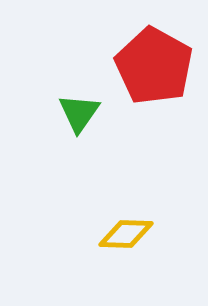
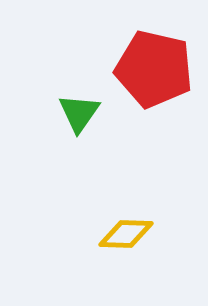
red pentagon: moved 3 px down; rotated 16 degrees counterclockwise
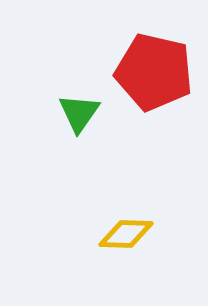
red pentagon: moved 3 px down
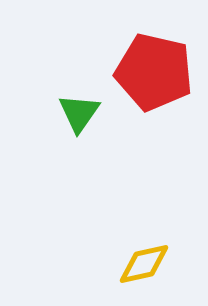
yellow diamond: moved 18 px right, 30 px down; rotated 14 degrees counterclockwise
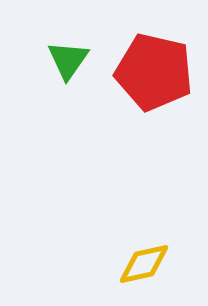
green triangle: moved 11 px left, 53 px up
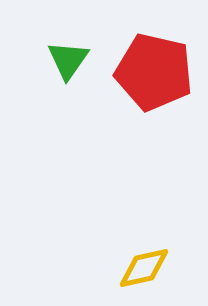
yellow diamond: moved 4 px down
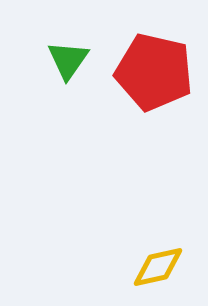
yellow diamond: moved 14 px right, 1 px up
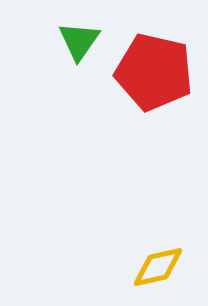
green triangle: moved 11 px right, 19 px up
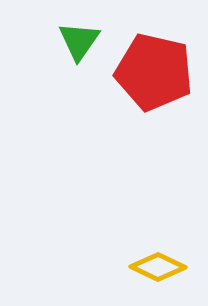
yellow diamond: rotated 38 degrees clockwise
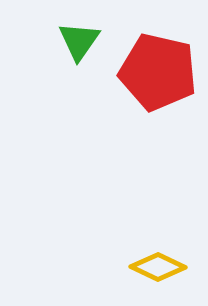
red pentagon: moved 4 px right
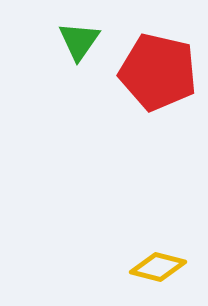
yellow diamond: rotated 12 degrees counterclockwise
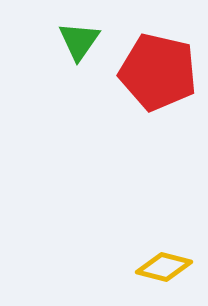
yellow diamond: moved 6 px right
